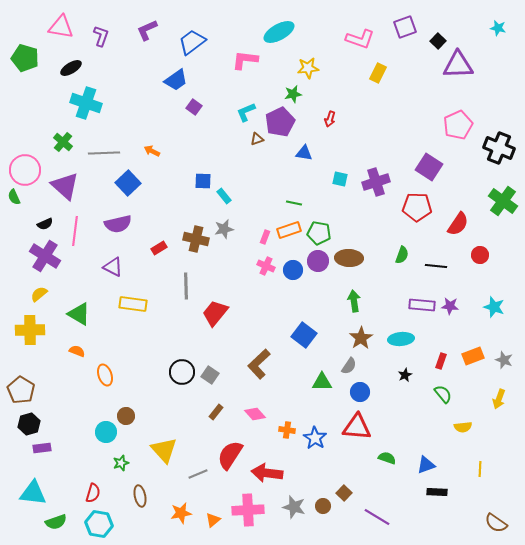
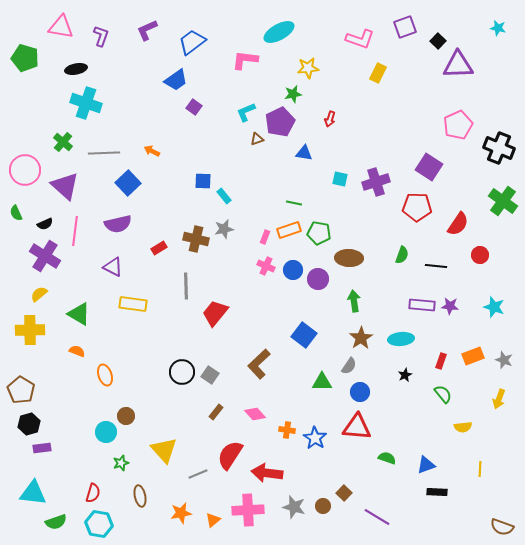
black ellipse at (71, 68): moved 5 px right, 1 px down; rotated 20 degrees clockwise
green semicircle at (14, 197): moved 2 px right, 16 px down
purple circle at (318, 261): moved 18 px down
brown semicircle at (496, 523): moved 6 px right, 4 px down; rotated 15 degrees counterclockwise
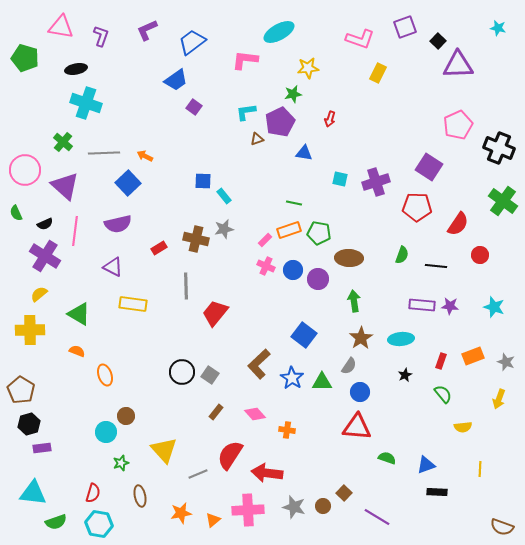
cyan L-shape at (246, 112): rotated 15 degrees clockwise
orange arrow at (152, 151): moved 7 px left, 5 px down
pink rectangle at (265, 237): moved 3 px down; rotated 24 degrees clockwise
gray star at (504, 360): moved 2 px right, 2 px down
blue star at (315, 438): moved 23 px left, 60 px up
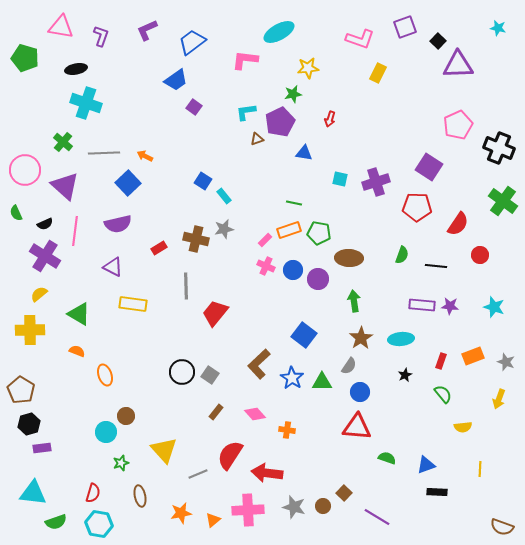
blue square at (203, 181): rotated 30 degrees clockwise
